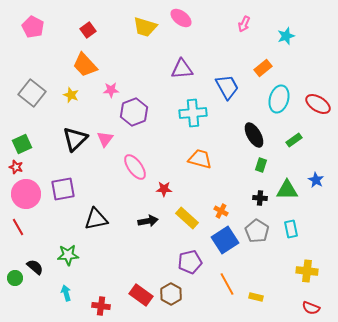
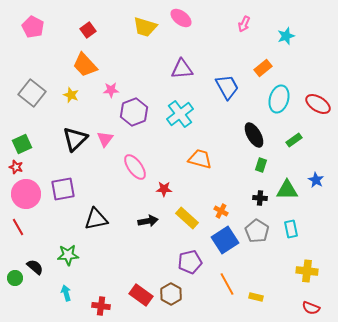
cyan cross at (193, 113): moved 13 px left, 1 px down; rotated 32 degrees counterclockwise
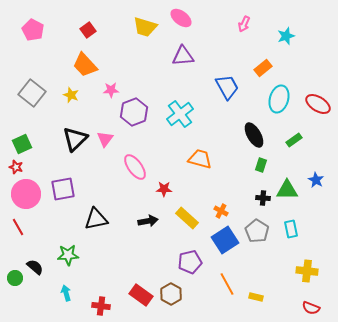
pink pentagon at (33, 27): moved 3 px down
purple triangle at (182, 69): moved 1 px right, 13 px up
black cross at (260, 198): moved 3 px right
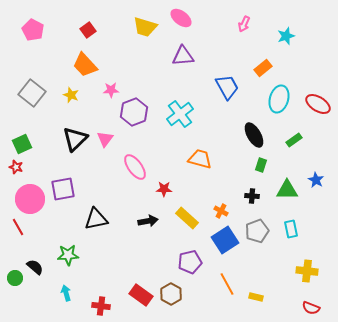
pink circle at (26, 194): moved 4 px right, 5 px down
black cross at (263, 198): moved 11 px left, 2 px up
gray pentagon at (257, 231): rotated 20 degrees clockwise
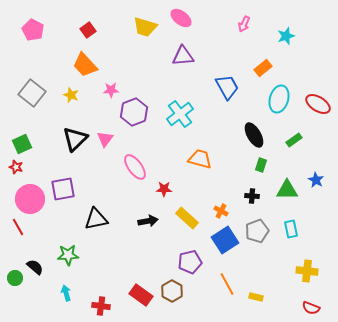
brown hexagon at (171, 294): moved 1 px right, 3 px up
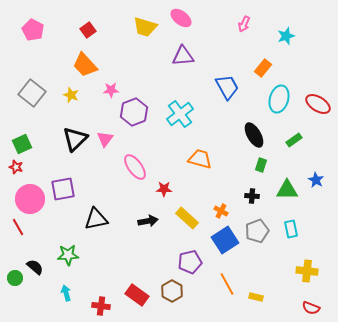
orange rectangle at (263, 68): rotated 12 degrees counterclockwise
red rectangle at (141, 295): moved 4 px left
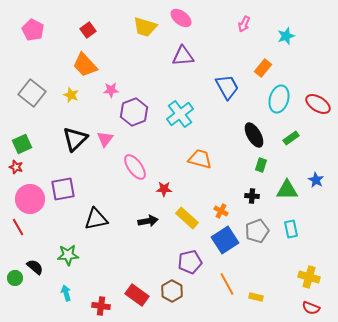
green rectangle at (294, 140): moved 3 px left, 2 px up
yellow cross at (307, 271): moved 2 px right, 6 px down; rotated 10 degrees clockwise
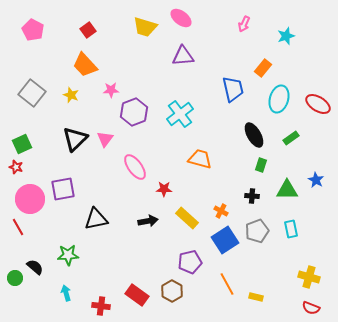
blue trapezoid at (227, 87): moved 6 px right, 2 px down; rotated 16 degrees clockwise
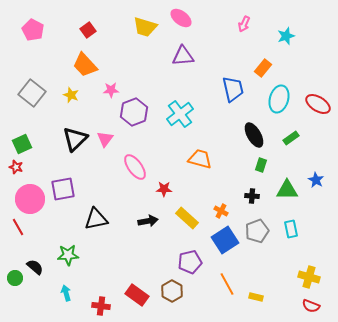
red semicircle at (311, 308): moved 2 px up
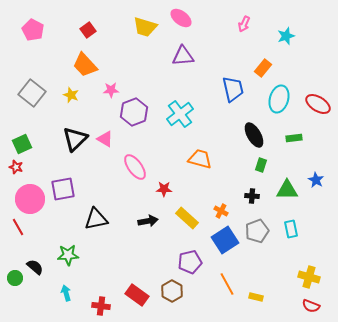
green rectangle at (291, 138): moved 3 px right; rotated 28 degrees clockwise
pink triangle at (105, 139): rotated 36 degrees counterclockwise
